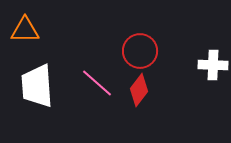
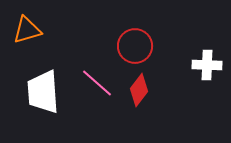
orange triangle: moved 2 px right; rotated 16 degrees counterclockwise
red circle: moved 5 px left, 5 px up
white cross: moved 6 px left
white trapezoid: moved 6 px right, 6 px down
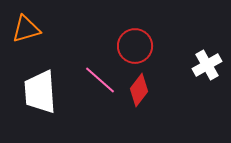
orange triangle: moved 1 px left, 1 px up
white cross: rotated 32 degrees counterclockwise
pink line: moved 3 px right, 3 px up
white trapezoid: moved 3 px left
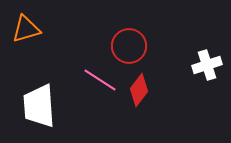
red circle: moved 6 px left
white cross: rotated 12 degrees clockwise
pink line: rotated 8 degrees counterclockwise
white trapezoid: moved 1 px left, 14 px down
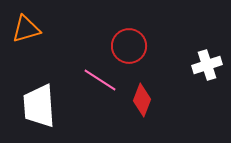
red diamond: moved 3 px right, 10 px down; rotated 16 degrees counterclockwise
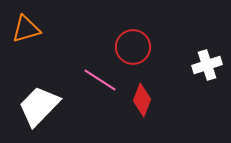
red circle: moved 4 px right, 1 px down
white trapezoid: rotated 48 degrees clockwise
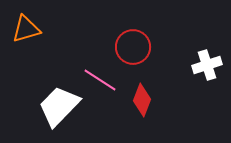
white trapezoid: moved 20 px right
